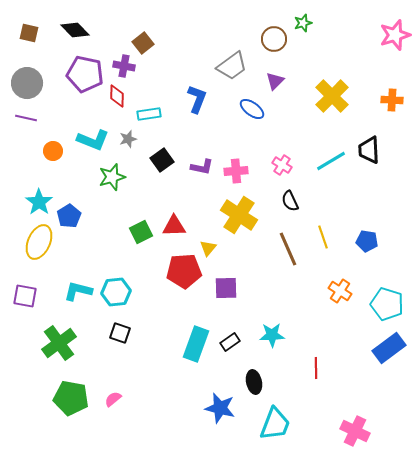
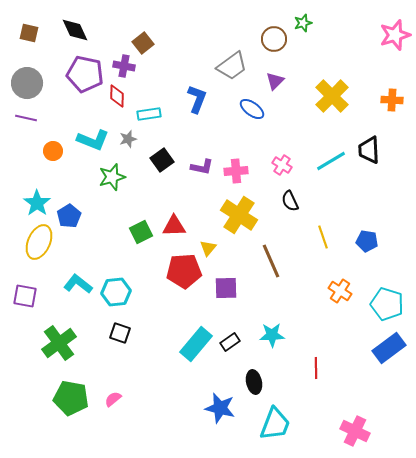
black diamond at (75, 30): rotated 20 degrees clockwise
cyan star at (39, 202): moved 2 px left, 1 px down
brown line at (288, 249): moved 17 px left, 12 px down
cyan L-shape at (78, 291): moved 7 px up; rotated 24 degrees clockwise
cyan rectangle at (196, 344): rotated 20 degrees clockwise
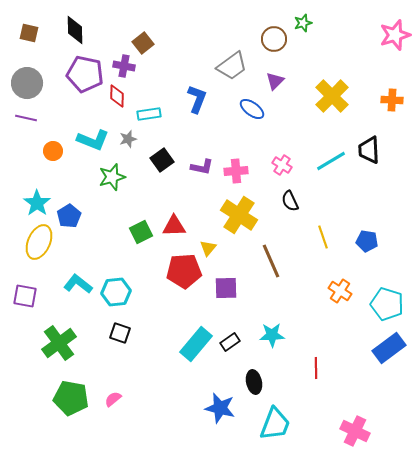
black diamond at (75, 30): rotated 24 degrees clockwise
